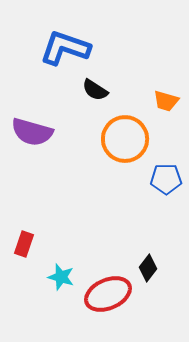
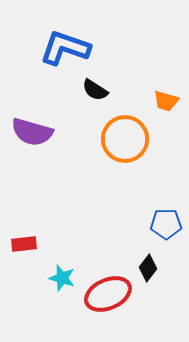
blue pentagon: moved 45 px down
red rectangle: rotated 65 degrees clockwise
cyan star: moved 1 px right, 1 px down
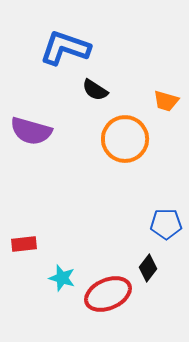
purple semicircle: moved 1 px left, 1 px up
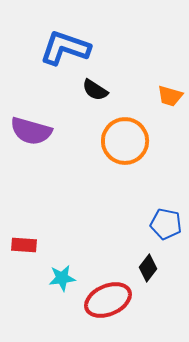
orange trapezoid: moved 4 px right, 5 px up
orange circle: moved 2 px down
blue pentagon: rotated 12 degrees clockwise
red rectangle: moved 1 px down; rotated 10 degrees clockwise
cyan star: rotated 24 degrees counterclockwise
red ellipse: moved 6 px down
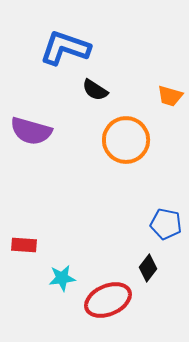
orange circle: moved 1 px right, 1 px up
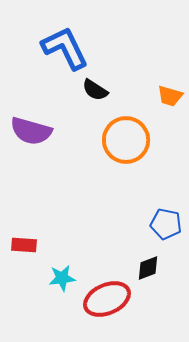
blue L-shape: rotated 45 degrees clockwise
black diamond: rotated 32 degrees clockwise
red ellipse: moved 1 px left, 1 px up
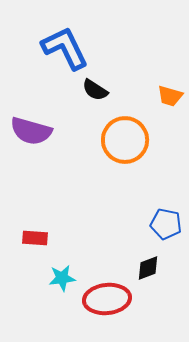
orange circle: moved 1 px left
red rectangle: moved 11 px right, 7 px up
red ellipse: rotated 18 degrees clockwise
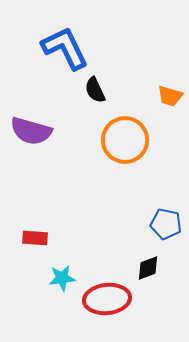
black semicircle: rotated 32 degrees clockwise
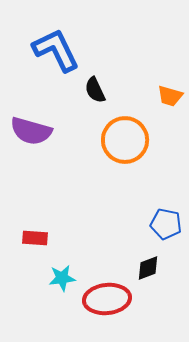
blue L-shape: moved 9 px left, 2 px down
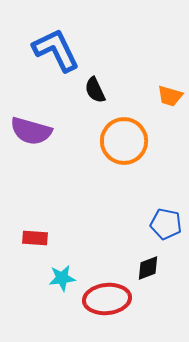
orange circle: moved 1 px left, 1 px down
